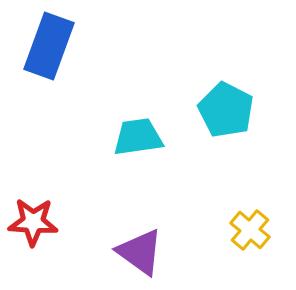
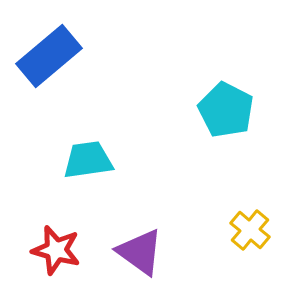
blue rectangle: moved 10 px down; rotated 30 degrees clockwise
cyan trapezoid: moved 50 px left, 23 px down
red star: moved 23 px right, 28 px down; rotated 12 degrees clockwise
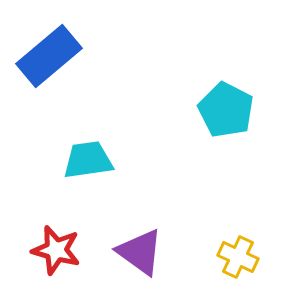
yellow cross: moved 12 px left, 27 px down; rotated 15 degrees counterclockwise
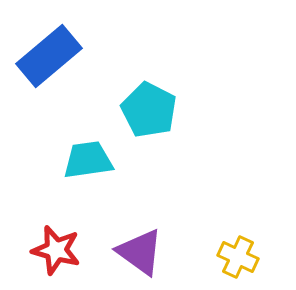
cyan pentagon: moved 77 px left
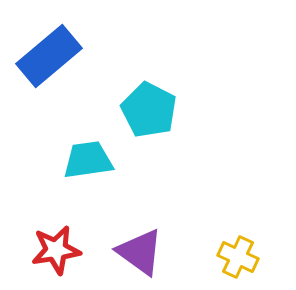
red star: rotated 24 degrees counterclockwise
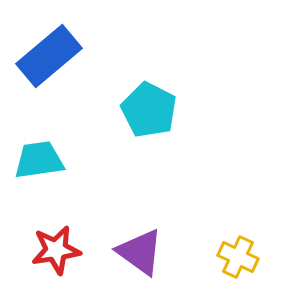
cyan trapezoid: moved 49 px left
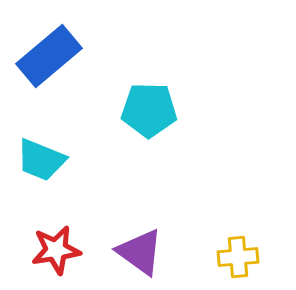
cyan pentagon: rotated 26 degrees counterclockwise
cyan trapezoid: moved 2 px right; rotated 150 degrees counterclockwise
yellow cross: rotated 30 degrees counterclockwise
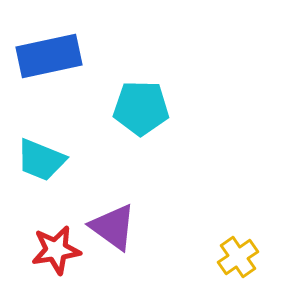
blue rectangle: rotated 28 degrees clockwise
cyan pentagon: moved 8 px left, 2 px up
purple triangle: moved 27 px left, 25 px up
yellow cross: rotated 30 degrees counterclockwise
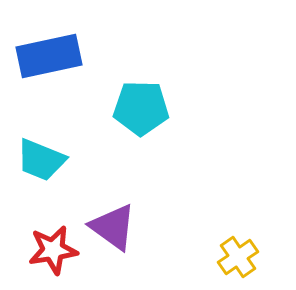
red star: moved 3 px left
